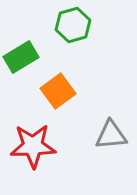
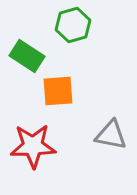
green rectangle: moved 6 px right, 1 px up; rotated 64 degrees clockwise
orange square: rotated 32 degrees clockwise
gray triangle: rotated 16 degrees clockwise
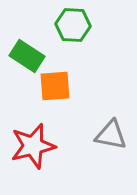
green hexagon: rotated 20 degrees clockwise
orange square: moved 3 px left, 5 px up
red star: rotated 12 degrees counterclockwise
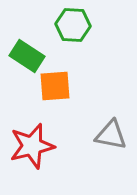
red star: moved 1 px left
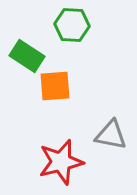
green hexagon: moved 1 px left
red star: moved 29 px right, 16 px down
